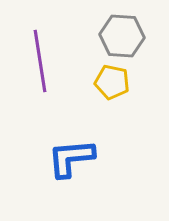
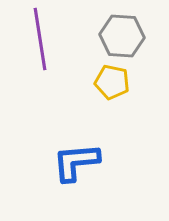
purple line: moved 22 px up
blue L-shape: moved 5 px right, 4 px down
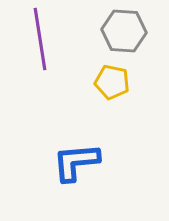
gray hexagon: moved 2 px right, 5 px up
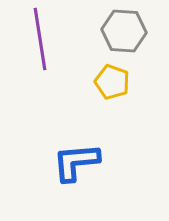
yellow pentagon: rotated 8 degrees clockwise
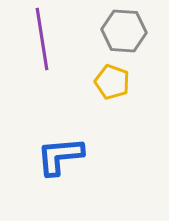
purple line: moved 2 px right
blue L-shape: moved 16 px left, 6 px up
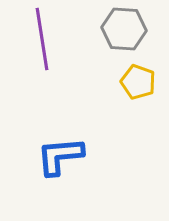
gray hexagon: moved 2 px up
yellow pentagon: moved 26 px right
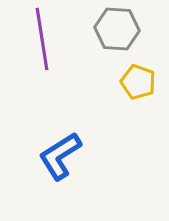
gray hexagon: moved 7 px left
blue L-shape: rotated 27 degrees counterclockwise
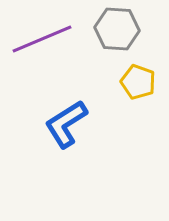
purple line: rotated 76 degrees clockwise
blue L-shape: moved 6 px right, 32 px up
